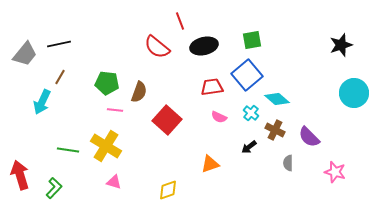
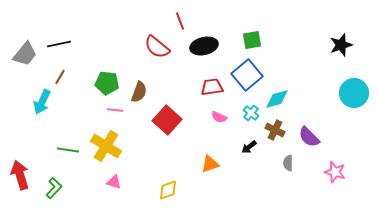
cyan diamond: rotated 55 degrees counterclockwise
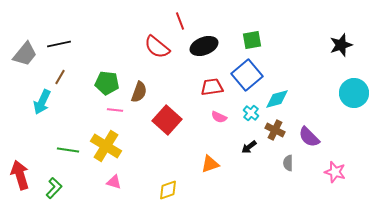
black ellipse: rotated 8 degrees counterclockwise
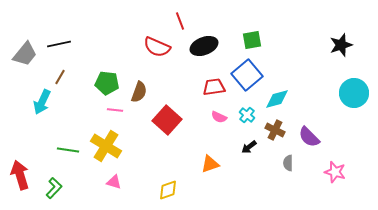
red semicircle: rotated 16 degrees counterclockwise
red trapezoid: moved 2 px right
cyan cross: moved 4 px left, 2 px down
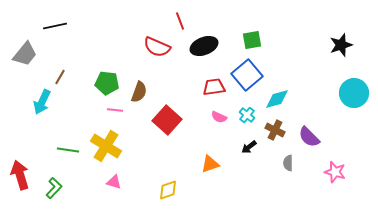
black line: moved 4 px left, 18 px up
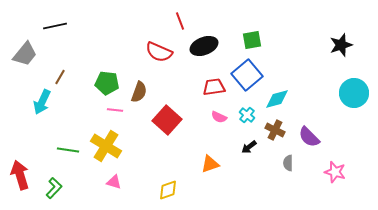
red semicircle: moved 2 px right, 5 px down
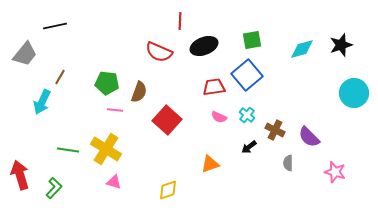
red line: rotated 24 degrees clockwise
cyan diamond: moved 25 px right, 50 px up
yellow cross: moved 3 px down
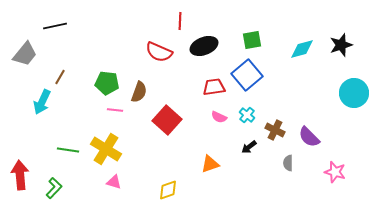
red arrow: rotated 12 degrees clockwise
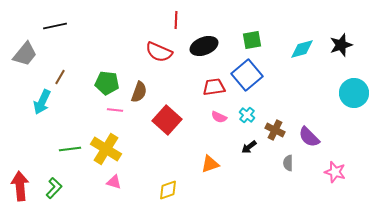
red line: moved 4 px left, 1 px up
green line: moved 2 px right, 1 px up; rotated 15 degrees counterclockwise
red arrow: moved 11 px down
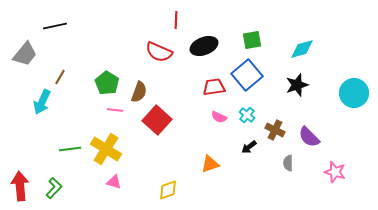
black star: moved 44 px left, 40 px down
green pentagon: rotated 25 degrees clockwise
red square: moved 10 px left
